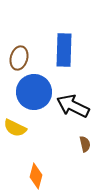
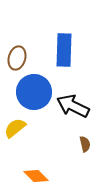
brown ellipse: moved 2 px left
yellow semicircle: rotated 115 degrees clockwise
orange diamond: rotated 60 degrees counterclockwise
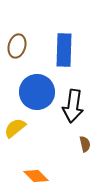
brown ellipse: moved 12 px up
blue circle: moved 3 px right
black arrow: rotated 108 degrees counterclockwise
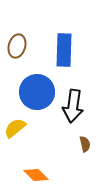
orange diamond: moved 1 px up
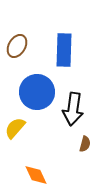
brown ellipse: rotated 15 degrees clockwise
black arrow: moved 3 px down
yellow semicircle: rotated 10 degrees counterclockwise
brown semicircle: rotated 28 degrees clockwise
orange diamond: rotated 20 degrees clockwise
